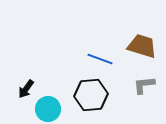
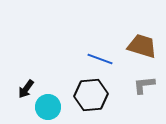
cyan circle: moved 2 px up
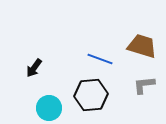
black arrow: moved 8 px right, 21 px up
cyan circle: moved 1 px right, 1 px down
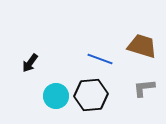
black arrow: moved 4 px left, 5 px up
gray L-shape: moved 3 px down
cyan circle: moved 7 px right, 12 px up
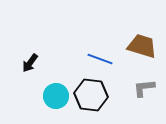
black hexagon: rotated 12 degrees clockwise
